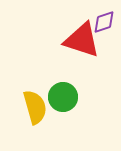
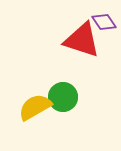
purple diamond: rotated 75 degrees clockwise
yellow semicircle: rotated 104 degrees counterclockwise
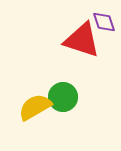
purple diamond: rotated 15 degrees clockwise
